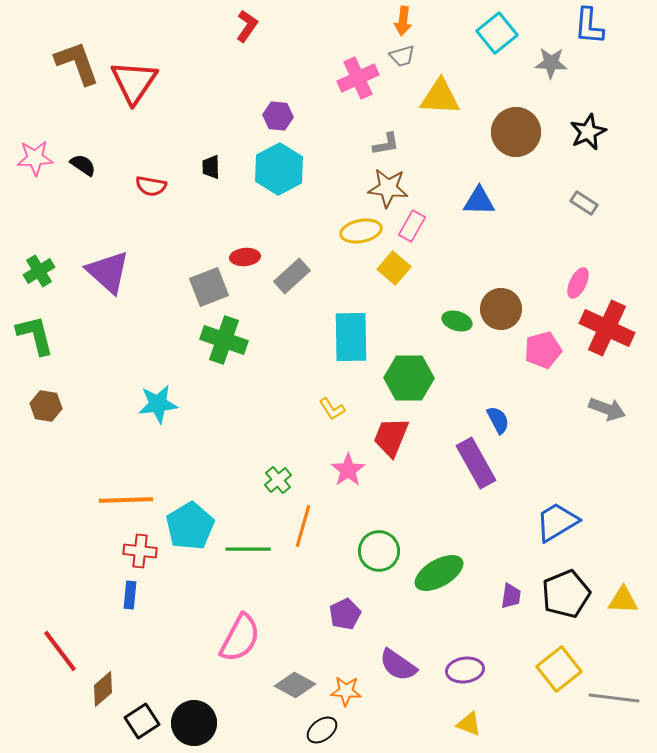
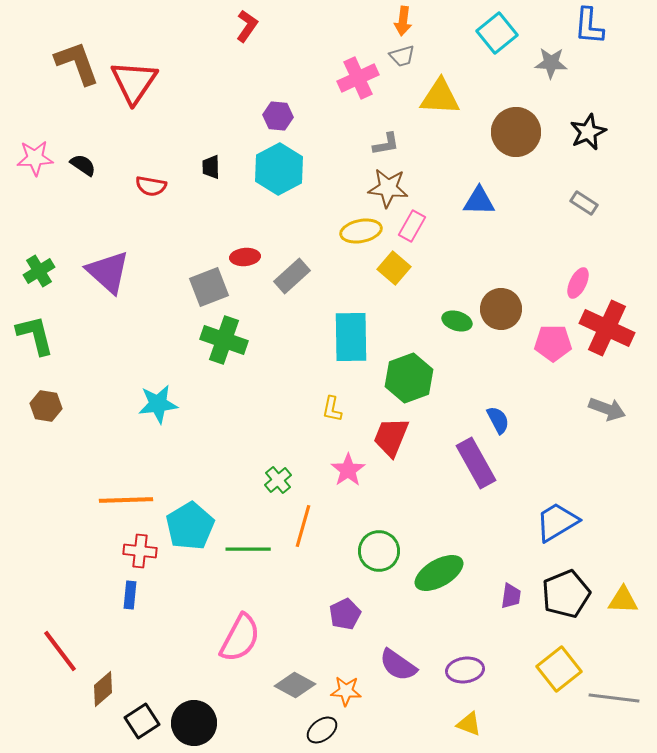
pink pentagon at (543, 350): moved 10 px right, 7 px up; rotated 15 degrees clockwise
green hexagon at (409, 378): rotated 21 degrees counterclockwise
yellow L-shape at (332, 409): rotated 44 degrees clockwise
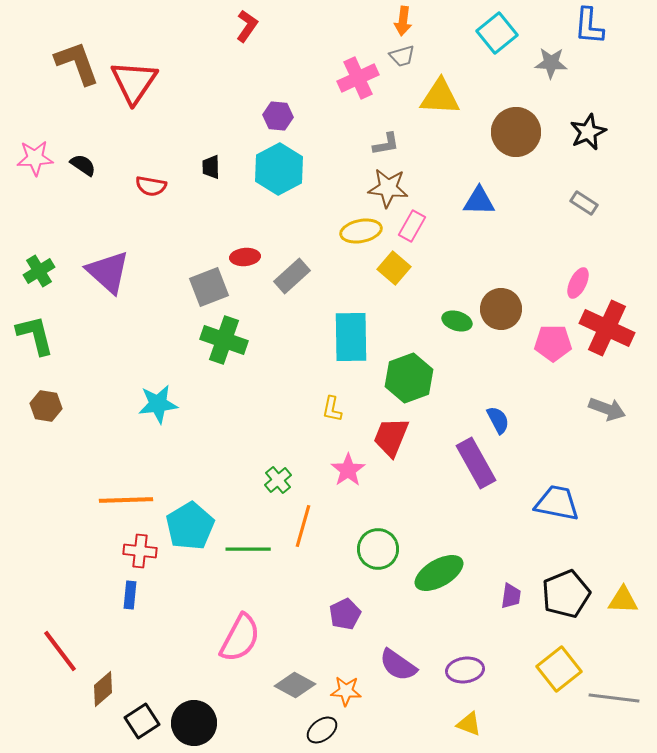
blue trapezoid at (557, 522): moved 19 px up; rotated 42 degrees clockwise
green circle at (379, 551): moved 1 px left, 2 px up
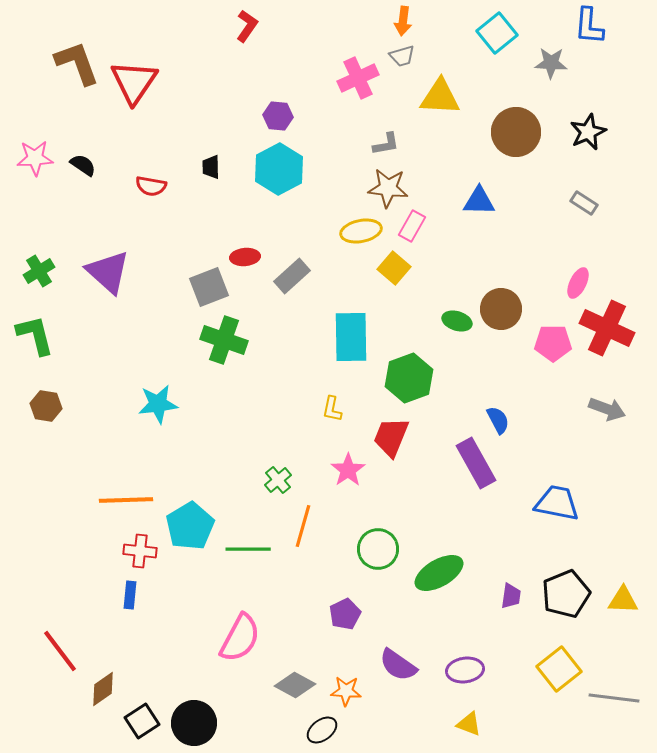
brown diamond at (103, 689): rotated 6 degrees clockwise
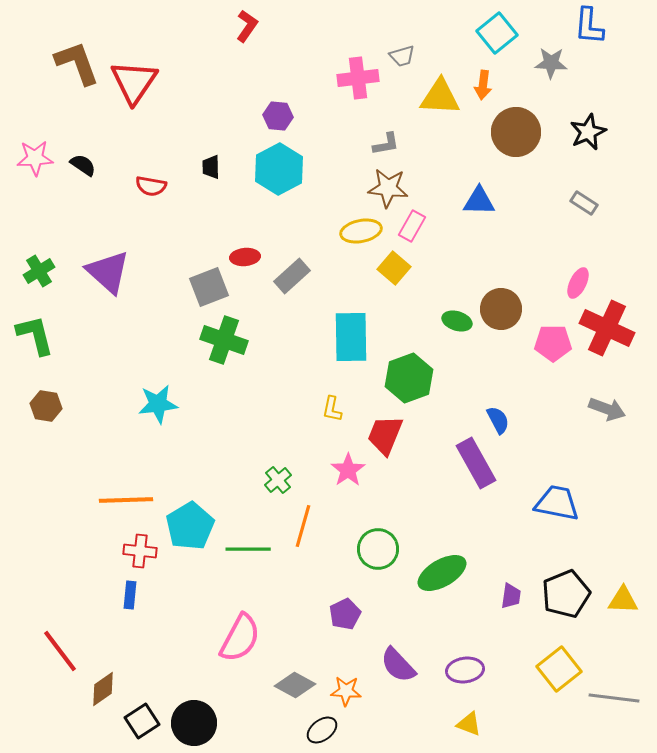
orange arrow at (403, 21): moved 80 px right, 64 px down
pink cross at (358, 78): rotated 18 degrees clockwise
red trapezoid at (391, 437): moved 6 px left, 2 px up
green ellipse at (439, 573): moved 3 px right
purple semicircle at (398, 665): rotated 12 degrees clockwise
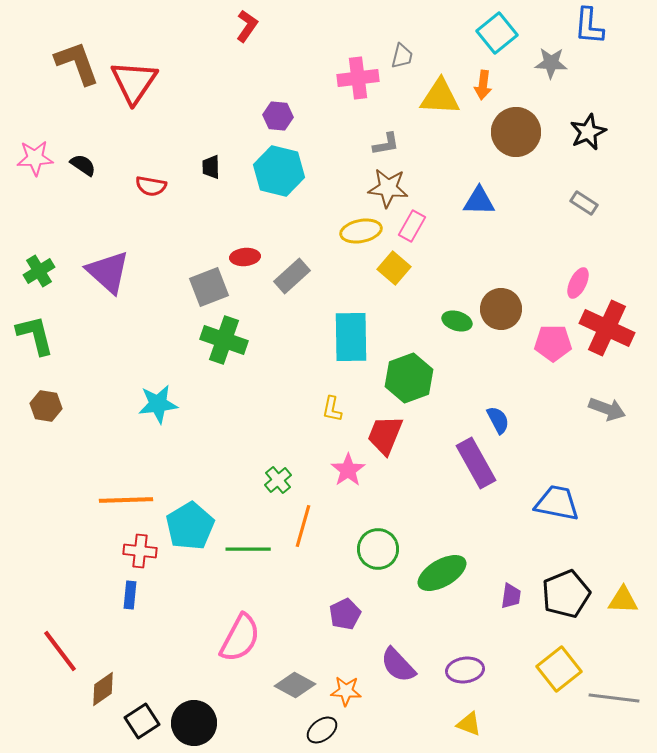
gray trapezoid at (402, 56): rotated 60 degrees counterclockwise
cyan hexagon at (279, 169): moved 2 px down; rotated 18 degrees counterclockwise
